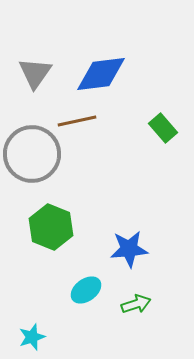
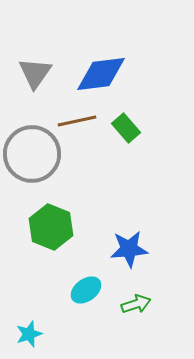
green rectangle: moved 37 px left
cyan star: moved 3 px left, 3 px up
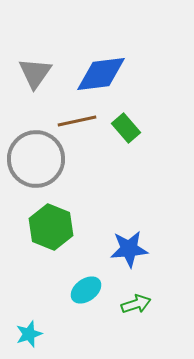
gray circle: moved 4 px right, 5 px down
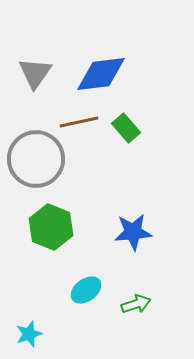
brown line: moved 2 px right, 1 px down
blue star: moved 4 px right, 17 px up
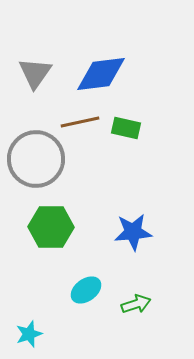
brown line: moved 1 px right
green rectangle: rotated 36 degrees counterclockwise
green hexagon: rotated 21 degrees counterclockwise
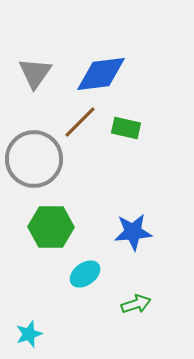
brown line: rotated 33 degrees counterclockwise
gray circle: moved 2 px left
cyan ellipse: moved 1 px left, 16 px up
